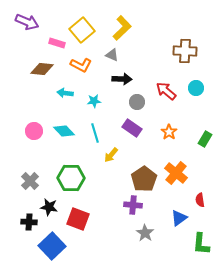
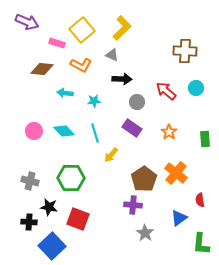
green rectangle: rotated 35 degrees counterclockwise
gray cross: rotated 30 degrees counterclockwise
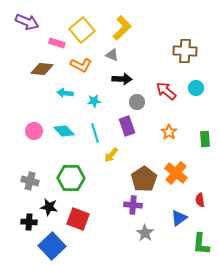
purple rectangle: moved 5 px left, 2 px up; rotated 36 degrees clockwise
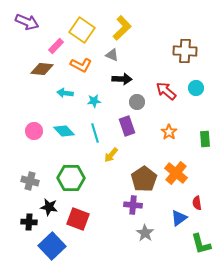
yellow square: rotated 15 degrees counterclockwise
pink rectangle: moved 1 px left, 3 px down; rotated 63 degrees counterclockwise
red semicircle: moved 3 px left, 3 px down
green L-shape: rotated 20 degrees counterclockwise
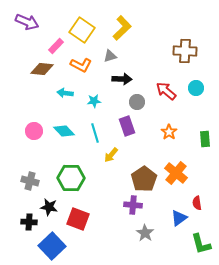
gray triangle: moved 2 px left, 1 px down; rotated 40 degrees counterclockwise
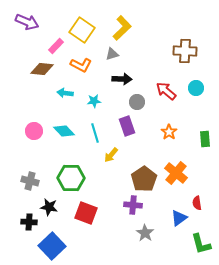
gray triangle: moved 2 px right, 2 px up
red square: moved 8 px right, 6 px up
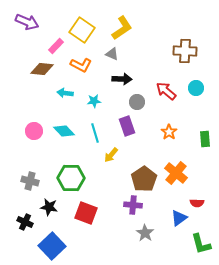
yellow L-shape: rotated 10 degrees clockwise
gray triangle: rotated 40 degrees clockwise
red semicircle: rotated 80 degrees counterclockwise
black cross: moved 4 px left; rotated 21 degrees clockwise
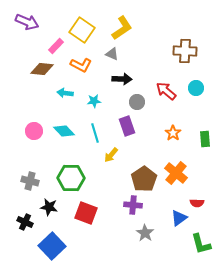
orange star: moved 4 px right, 1 px down
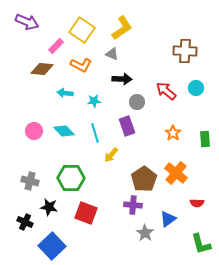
blue triangle: moved 11 px left, 1 px down
